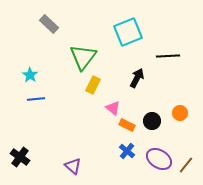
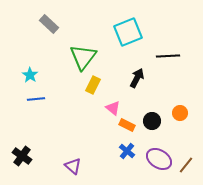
black cross: moved 2 px right, 1 px up
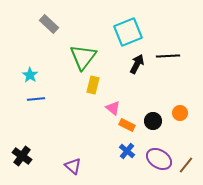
black arrow: moved 14 px up
yellow rectangle: rotated 12 degrees counterclockwise
black circle: moved 1 px right
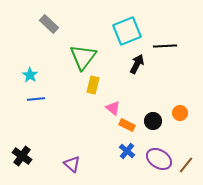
cyan square: moved 1 px left, 1 px up
black line: moved 3 px left, 10 px up
purple triangle: moved 1 px left, 2 px up
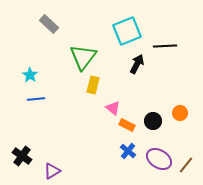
blue cross: moved 1 px right
purple triangle: moved 20 px left, 7 px down; rotated 48 degrees clockwise
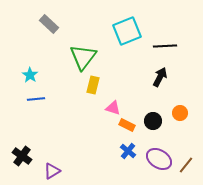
black arrow: moved 23 px right, 13 px down
pink triangle: rotated 21 degrees counterclockwise
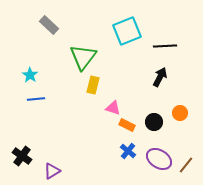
gray rectangle: moved 1 px down
black circle: moved 1 px right, 1 px down
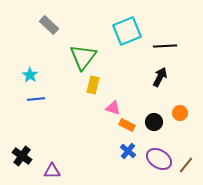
purple triangle: rotated 30 degrees clockwise
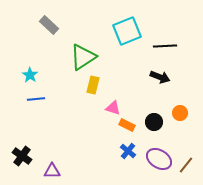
green triangle: rotated 20 degrees clockwise
black arrow: rotated 84 degrees clockwise
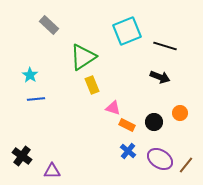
black line: rotated 20 degrees clockwise
yellow rectangle: moved 1 px left; rotated 36 degrees counterclockwise
purple ellipse: moved 1 px right
